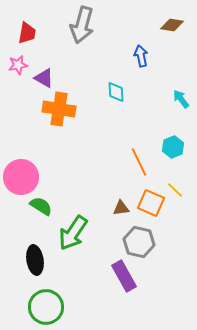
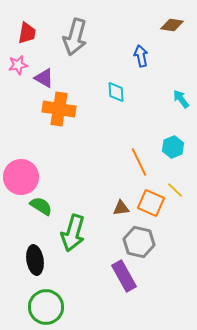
gray arrow: moved 7 px left, 12 px down
green arrow: rotated 18 degrees counterclockwise
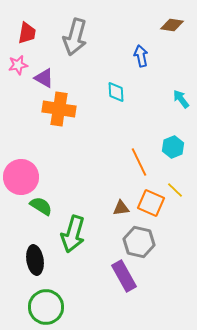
green arrow: moved 1 px down
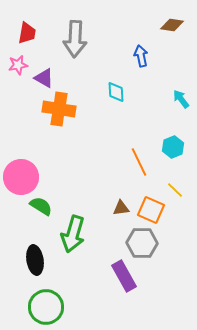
gray arrow: moved 2 px down; rotated 12 degrees counterclockwise
orange square: moved 7 px down
gray hexagon: moved 3 px right, 1 px down; rotated 12 degrees counterclockwise
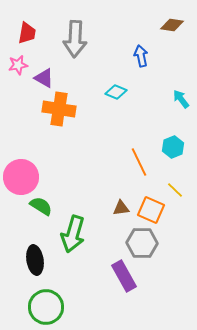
cyan diamond: rotated 65 degrees counterclockwise
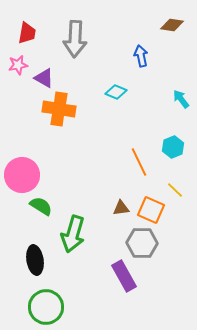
pink circle: moved 1 px right, 2 px up
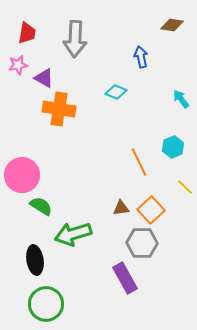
blue arrow: moved 1 px down
yellow line: moved 10 px right, 3 px up
orange square: rotated 24 degrees clockwise
green arrow: rotated 57 degrees clockwise
purple rectangle: moved 1 px right, 2 px down
green circle: moved 3 px up
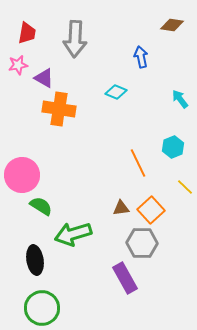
cyan arrow: moved 1 px left
orange line: moved 1 px left, 1 px down
green circle: moved 4 px left, 4 px down
